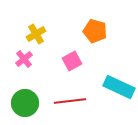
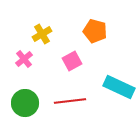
yellow cross: moved 6 px right
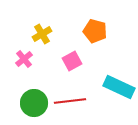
green circle: moved 9 px right
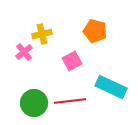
yellow cross: rotated 18 degrees clockwise
pink cross: moved 7 px up
cyan rectangle: moved 8 px left
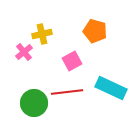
cyan rectangle: moved 1 px down
red line: moved 3 px left, 9 px up
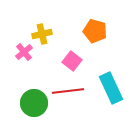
pink square: rotated 24 degrees counterclockwise
cyan rectangle: rotated 40 degrees clockwise
red line: moved 1 px right, 1 px up
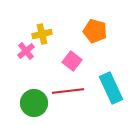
pink cross: moved 2 px right, 1 px up
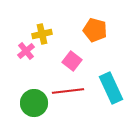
orange pentagon: moved 1 px up
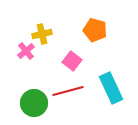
red line: rotated 8 degrees counterclockwise
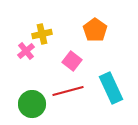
orange pentagon: rotated 20 degrees clockwise
green circle: moved 2 px left, 1 px down
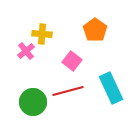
yellow cross: rotated 18 degrees clockwise
green circle: moved 1 px right, 2 px up
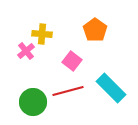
cyan rectangle: rotated 20 degrees counterclockwise
